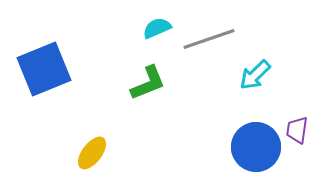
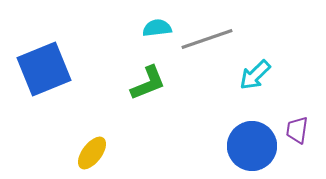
cyan semicircle: rotated 16 degrees clockwise
gray line: moved 2 px left
blue circle: moved 4 px left, 1 px up
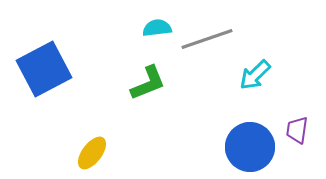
blue square: rotated 6 degrees counterclockwise
blue circle: moved 2 px left, 1 px down
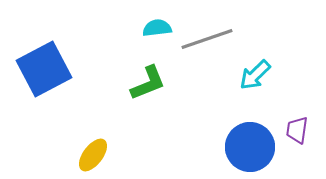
yellow ellipse: moved 1 px right, 2 px down
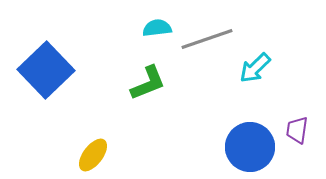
blue square: moved 2 px right, 1 px down; rotated 16 degrees counterclockwise
cyan arrow: moved 7 px up
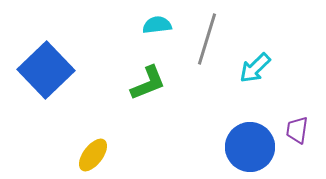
cyan semicircle: moved 3 px up
gray line: rotated 54 degrees counterclockwise
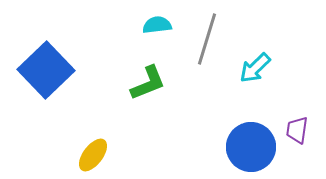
blue circle: moved 1 px right
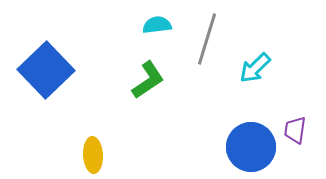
green L-shape: moved 3 px up; rotated 12 degrees counterclockwise
purple trapezoid: moved 2 px left
yellow ellipse: rotated 40 degrees counterclockwise
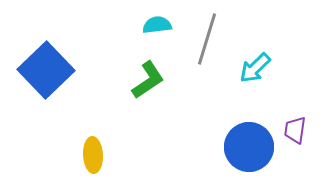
blue circle: moved 2 px left
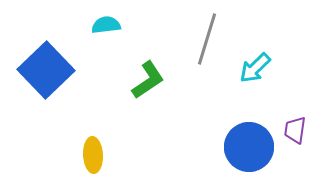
cyan semicircle: moved 51 px left
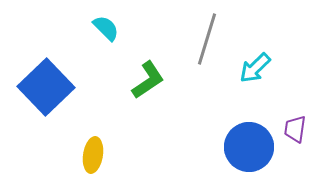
cyan semicircle: moved 3 px down; rotated 52 degrees clockwise
blue square: moved 17 px down
purple trapezoid: moved 1 px up
yellow ellipse: rotated 12 degrees clockwise
